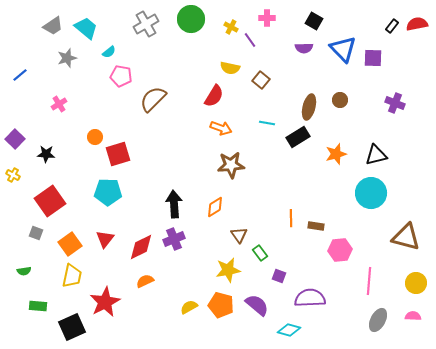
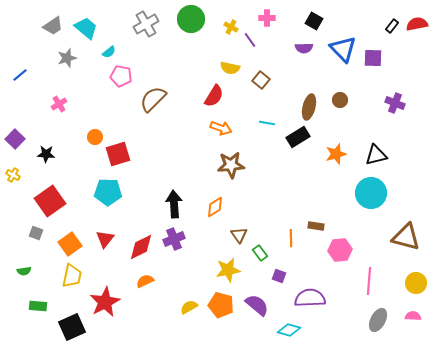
orange line at (291, 218): moved 20 px down
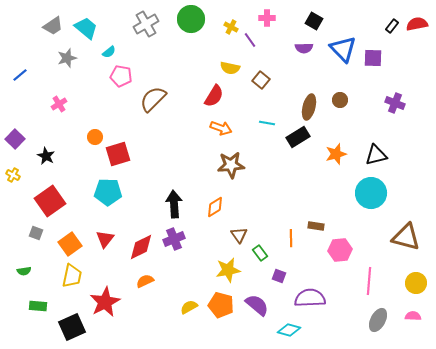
black star at (46, 154): moved 2 px down; rotated 24 degrees clockwise
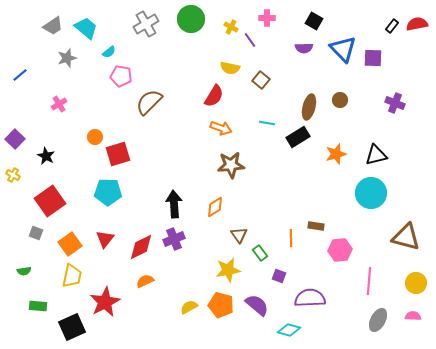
brown semicircle at (153, 99): moved 4 px left, 3 px down
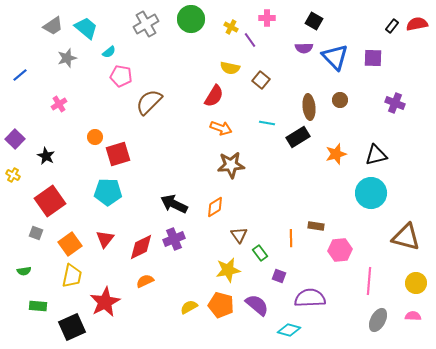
blue triangle at (343, 49): moved 8 px left, 8 px down
brown ellipse at (309, 107): rotated 20 degrees counterclockwise
black arrow at (174, 204): rotated 60 degrees counterclockwise
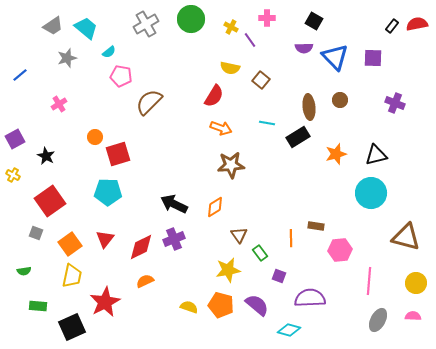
purple square at (15, 139): rotated 18 degrees clockwise
yellow semicircle at (189, 307): rotated 48 degrees clockwise
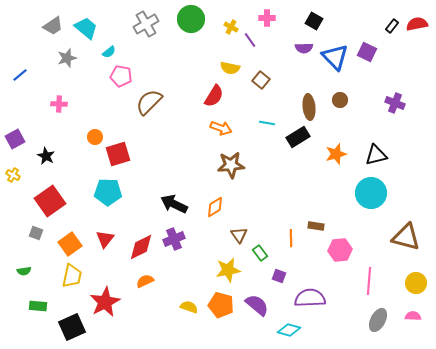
purple square at (373, 58): moved 6 px left, 6 px up; rotated 24 degrees clockwise
pink cross at (59, 104): rotated 35 degrees clockwise
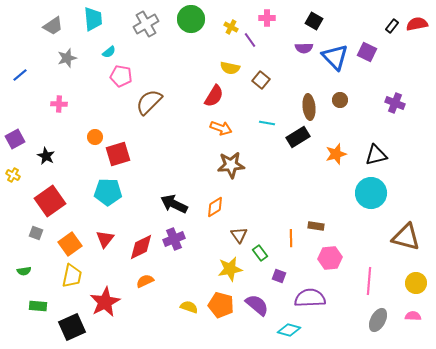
cyan trapezoid at (86, 28): moved 7 px right, 9 px up; rotated 45 degrees clockwise
pink hexagon at (340, 250): moved 10 px left, 8 px down
yellow star at (228, 270): moved 2 px right, 1 px up
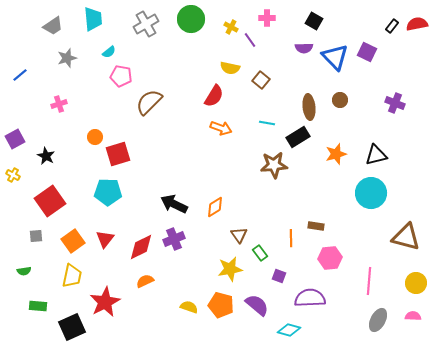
pink cross at (59, 104): rotated 21 degrees counterclockwise
brown star at (231, 165): moved 43 px right
gray square at (36, 233): moved 3 px down; rotated 24 degrees counterclockwise
orange square at (70, 244): moved 3 px right, 3 px up
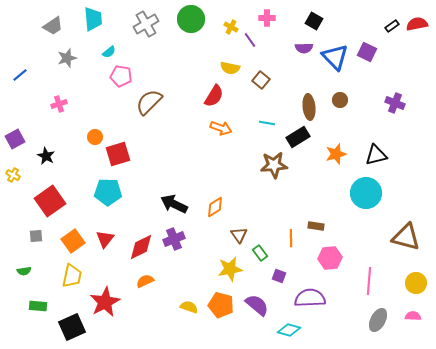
black rectangle at (392, 26): rotated 16 degrees clockwise
cyan circle at (371, 193): moved 5 px left
